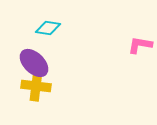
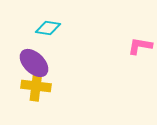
pink L-shape: moved 1 px down
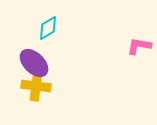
cyan diamond: rotated 40 degrees counterclockwise
pink L-shape: moved 1 px left
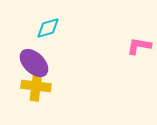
cyan diamond: rotated 15 degrees clockwise
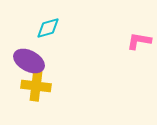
pink L-shape: moved 5 px up
purple ellipse: moved 5 px left, 2 px up; rotated 16 degrees counterclockwise
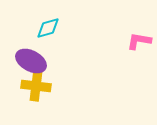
purple ellipse: moved 2 px right
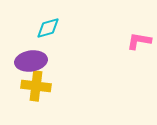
purple ellipse: rotated 36 degrees counterclockwise
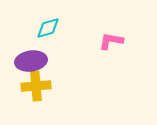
pink L-shape: moved 28 px left
yellow cross: rotated 12 degrees counterclockwise
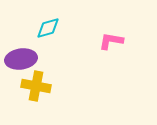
purple ellipse: moved 10 px left, 2 px up
yellow cross: rotated 16 degrees clockwise
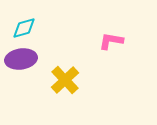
cyan diamond: moved 24 px left
yellow cross: moved 29 px right, 6 px up; rotated 36 degrees clockwise
